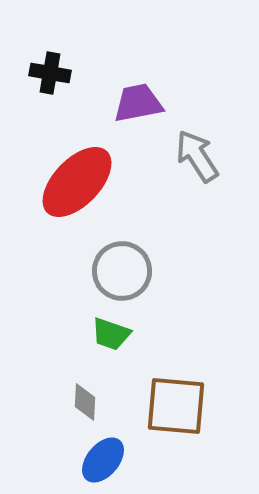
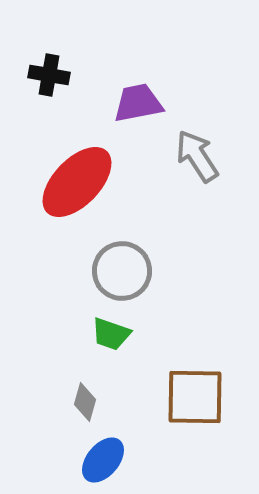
black cross: moved 1 px left, 2 px down
gray diamond: rotated 12 degrees clockwise
brown square: moved 19 px right, 9 px up; rotated 4 degrees counterclockwise
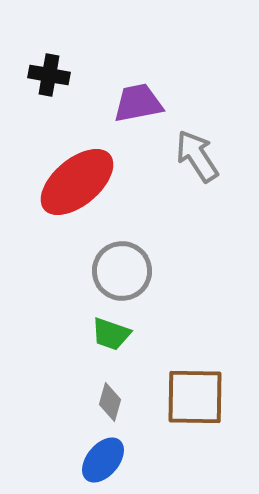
red ellipse: rotated 6 degrees clockwise
gray diamond: moved 25 px right
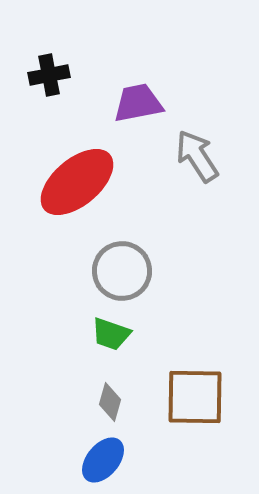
black cross: rotated 21 degrees counterclockwise
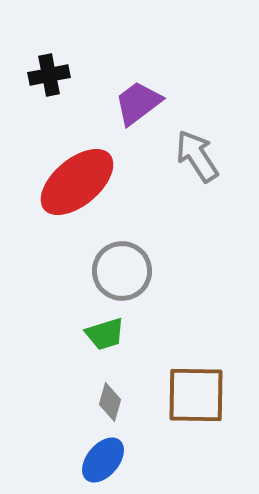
purple trapezoid: rotated 26 degrees counterclockwise
green trapezoid: moved 6 px left; rotated 36 degrees counterclockwise
brown square: moved 1 px right, 2 px up
